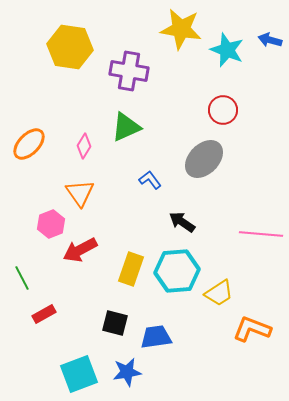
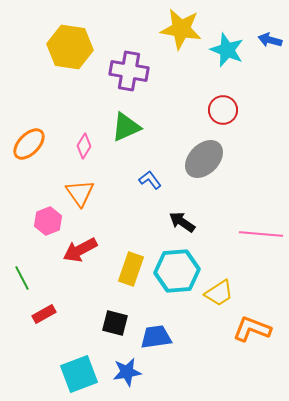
pink hexagon: moved 3 px left, 3 px up
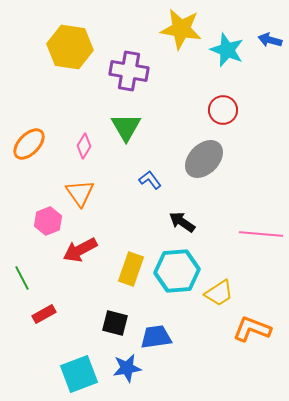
green triangle: rotated 36 degrees counterclockwise
blue star: moved 4 px up
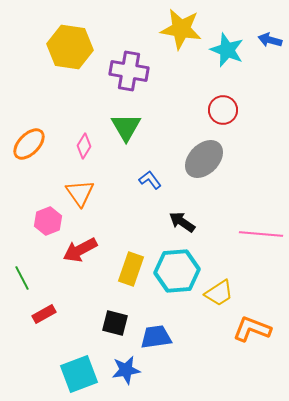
blue star: moved 1 px left, 2 px down
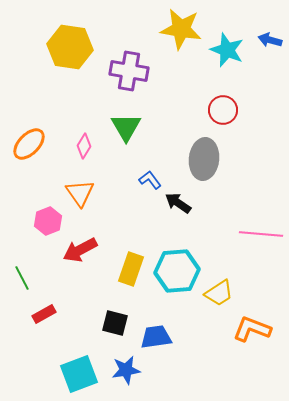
gray ellipse: rotated 39 degrees counterclockwise
black arrow: moved 4 px left, 19 px up
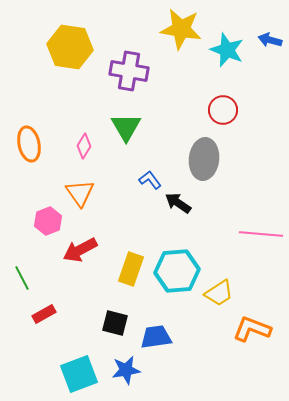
orange ellipse: rotated 56 degrees counterclockwise
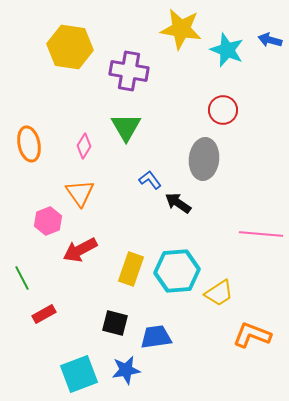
orange L-shape: moved 6 px down
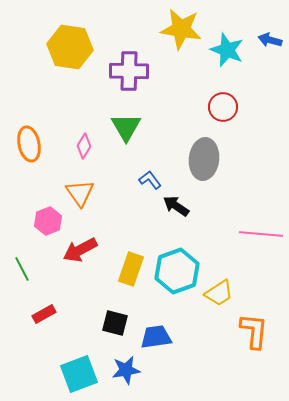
purple cross: rotated 9 degrees counterclockwise
red circle: moved 3 px up
black arrow: moved 2 px left, 3 px down
cyan hexagon: rotated 15 degrees counterclockwise
green line: moved 9 px up
orange L-shape: moved 2 px right, 4 px up; rotated 75 degrees clockwise
